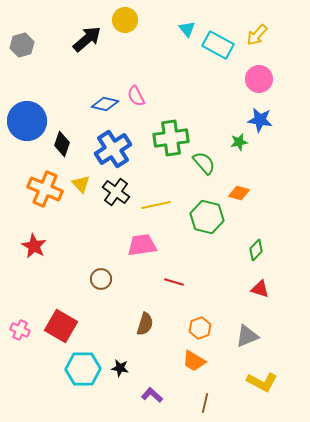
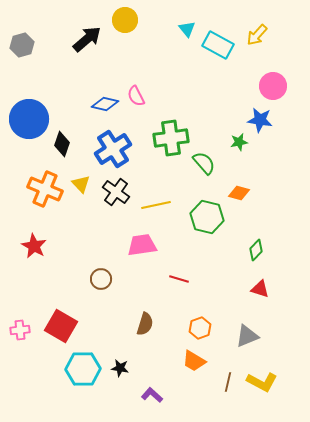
pink circle: moved 14 px right, 7 px down
blue circle: moved 2 px right, 2 px up
red line: moved 5 px right, 3 px up
pink cross: rotated 30 degrees counterclockwise
brown line: moved 23 px right, 21 px up
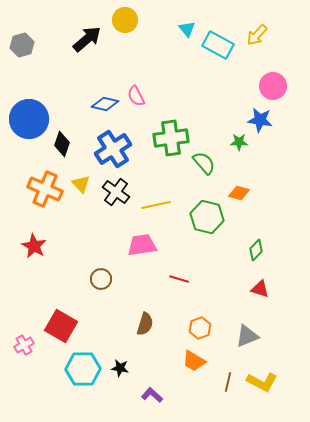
green star: rotated 12 degrees clockwise
pink cross: moved 4 px right, 15 px down; rotated 24 degrees counterclockwise
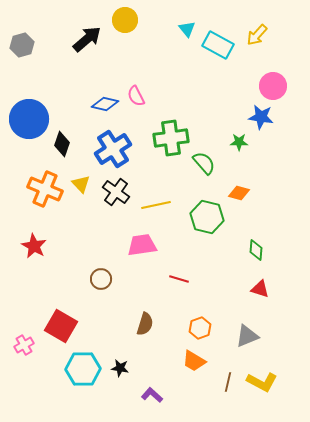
blue star: moved 1 px right, 3 px up
green diamond: rotated 40 degrees counterclockwise
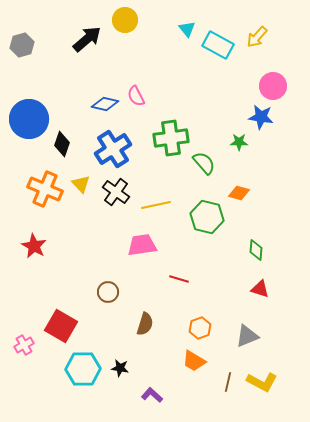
yellow arrow: moved 2 px down
brown circle: moved 7 px right, 13 px down
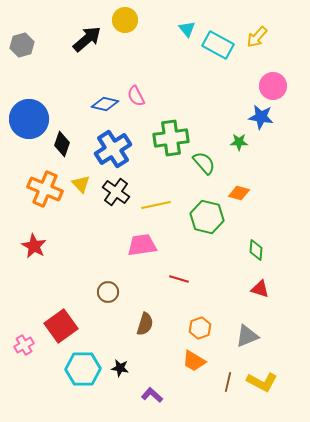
red square: rotated 24 degrees clockwise
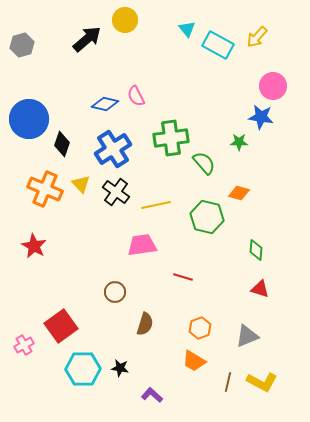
red line: moved 4 px right, 2 px up
brown circle: moved 7 px right
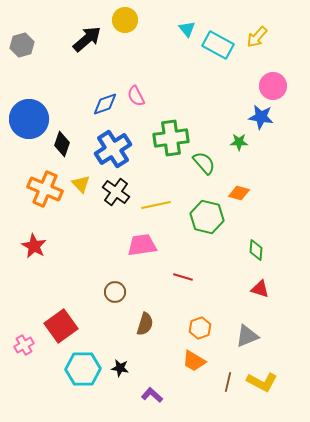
blue diamond: rotated 32 degrees counterclockwise
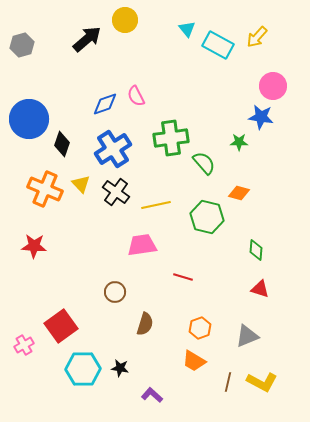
red star: rotated 25 degrees counterclockwise
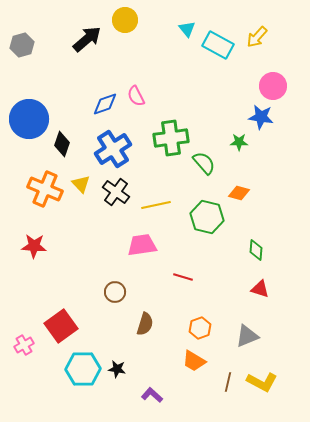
black star: moved 3 px left, 1 px down
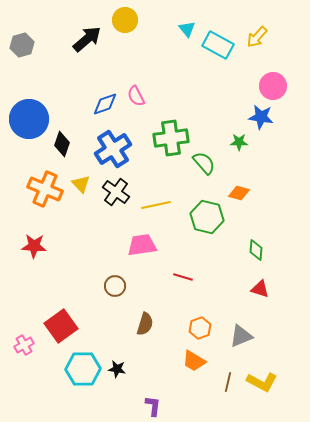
brown circle: moved 6 px up
gray triangle: moved 6 px left
purple L-shape: moved 1 px right, 11 px down; rotated 55 degrees clockwise
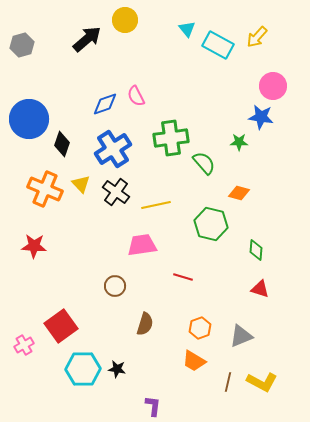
green hexagon: moved 4 px right, 7 px down
